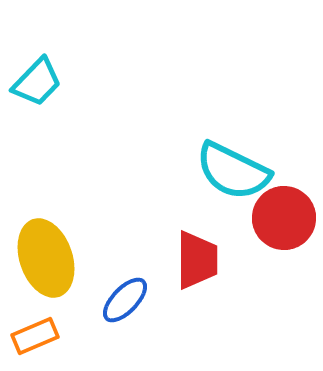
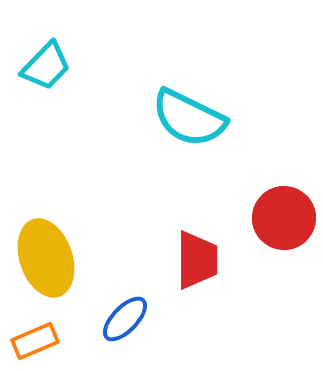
cyan trapezoid: moved 9 px right, 16 px up
cyan semicircle: moved 44 px left, 53 px up
blue ellipse: moved 19 px down
orange rectangle: moved 5 px down
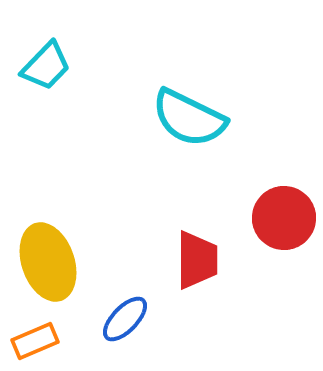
yellow ellipse: moved 2 px right, 4 px down
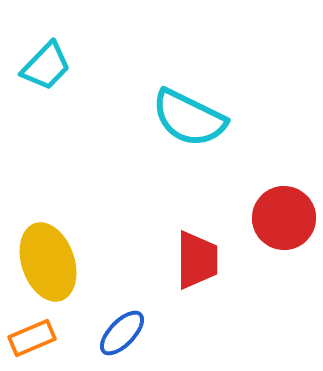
blue ellipse: moved 3 px left, 14 px down
orange rectangle: moved 3 px left, 3 px up
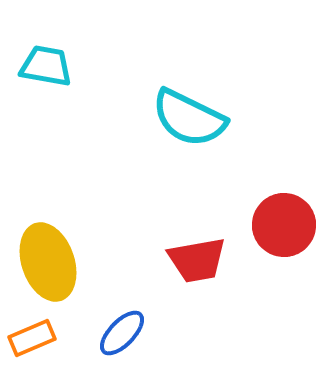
cyan trapezoid: rotated 124 degrees counterclockwise
red circle: moved 7 px down
red trapezoid: rotated 80 degrees clockwise
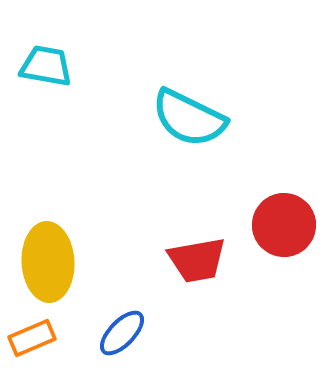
yellow ellipse: rotated 16 degrees clockwise
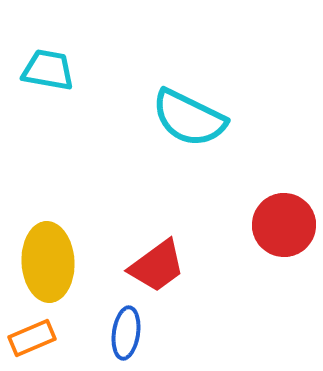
cyan trapezoid: moved 2 px right, 4 px down
red trapezoid: moved 40 px left, 6 px down; rotated 26 degrees counterclockwise
blue ellipse: moved 4 px right; rotated 36 degrees counterclockwise
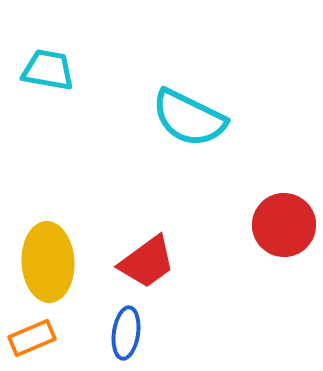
red trapezoid: moved 10 px left, 4 px up
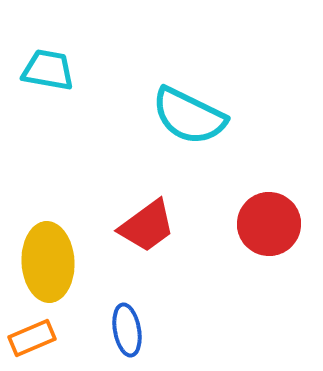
cyan semicircle: moved 2 px up
red circle: moved 15 px left, 1 px up
red trapezoid: moved 36 px up
blue ellipse: moved 1 px right, 3 px up; rotated 18 degrees counterclockwise
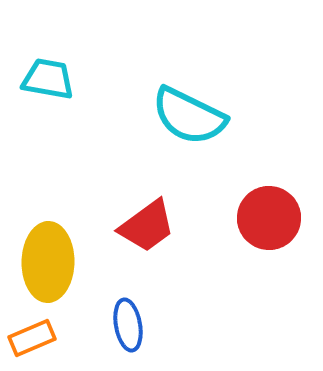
cyan trapezoid: moved 9 px down
red circle: moved 6 px up
yellow ellipse: rotated 4 degrees clockwise
blue ellipse: moved 1 px right, 5 px up
